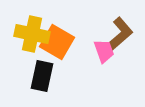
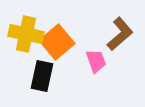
yellow cross: moved 6 px left
orange square: rotated 20 degrees clockwise
pink trapezoid: moved 8 px left, 10 px down
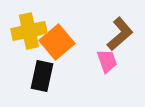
yellow cross: moved 3 px right, 3 px up; rotated 24 degrees counterclockwise
pink trapezoid: moved 11 px right
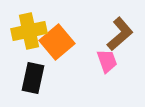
black rectangle: moved 9 px left, 2 px down
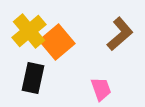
yellow cross: rotated 28 degrees counterclockwise
pink trapezoid: moved 6 px left, 28 px down
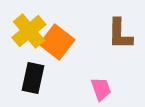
brown L-shape: rotated 132 degrees clockwise
orange square: rotated 12 degrees counterclockwise
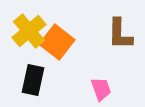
black rectangle: moved 2 px down
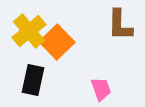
brown L-shape: moved 9 px up
orange square: rotated 8 degrees clockwise
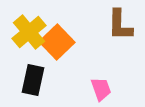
yellow cross: moved 1 px down
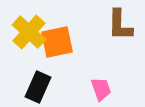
yellow cross: rotated 8 degrees counterclockwise
orange square: rotated 32 degrees clockwise
black rectangle: moved 5 px right, 7 px down; rotated 12 degrees clockwise
